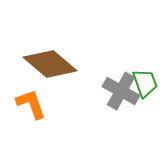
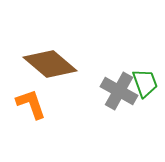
gray cross: moved 2 px left
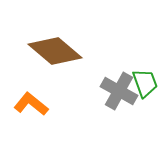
brown diamond: moved 5 px right, 13 px up
orange L-shape: rotated 32 degrees counterclockwise
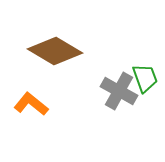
brown diamond: rotated 10 degrees counterclockwise
green trapezoid: moved 5 px up
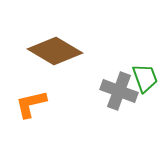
gray cross: rotated 9 degrees counterclockwise
orange L-shape: rotated 52 degrees counterclockwise
